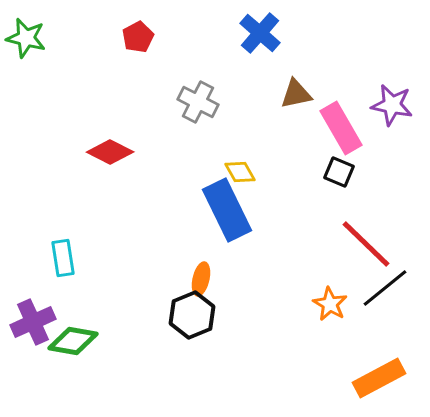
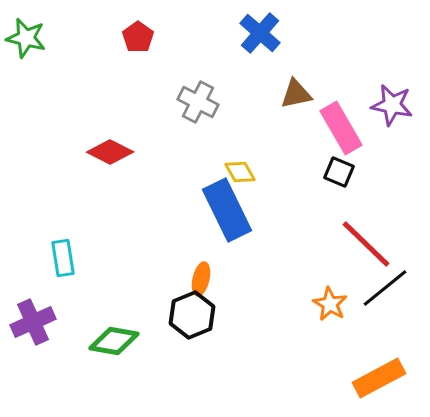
red pentagon: rotated 8 degrees counterclockwise
green diamond: moved 41 px right
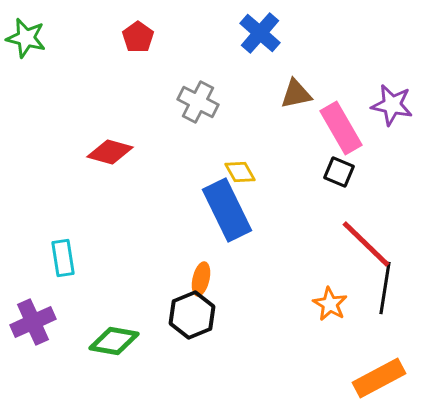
red diamond: rotated 12 degrees counterclockwise
black line: rotated 42 degrees counterclockwise
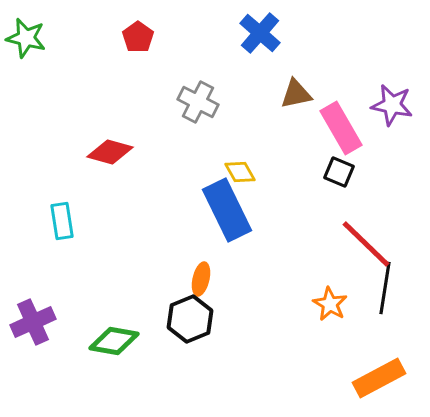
cyan rectangle: moved 1 px left, 37 px up
black hexagon: moved 2 px left, 4 px down
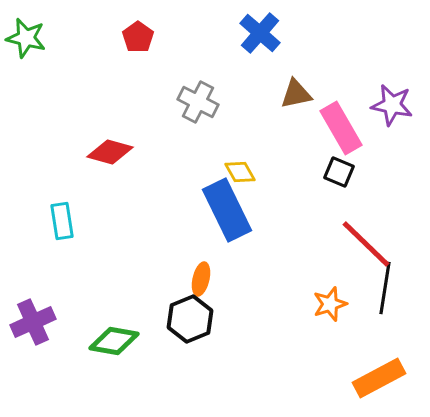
orange star: rotated 24 degrees clockwise
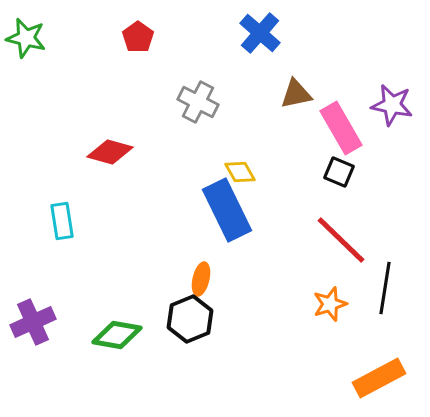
red line: moved 25 px left, 4 px up
green diamond: moved 3 px right, 6 px up
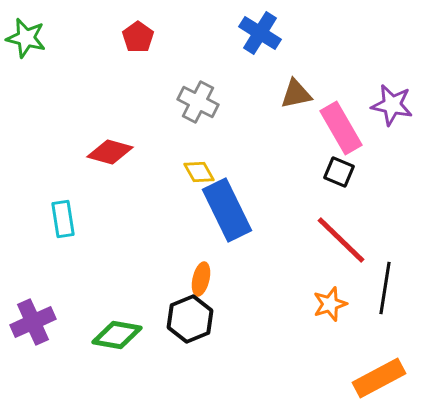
blue cross: rotated 9 degrees counterclockwise
yellow diamond: moved 41 px left
cyan rectangle: moved 1 px right, 2 px up
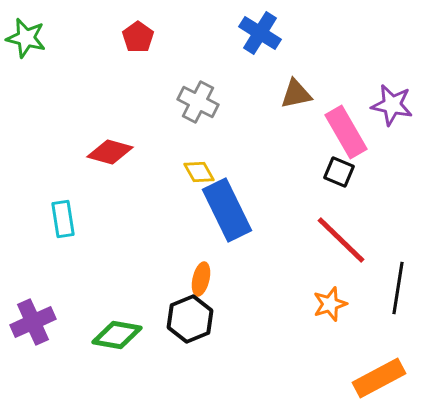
pink rectangle: moved 5 px right, 4 px down
black line: moved 13 px right
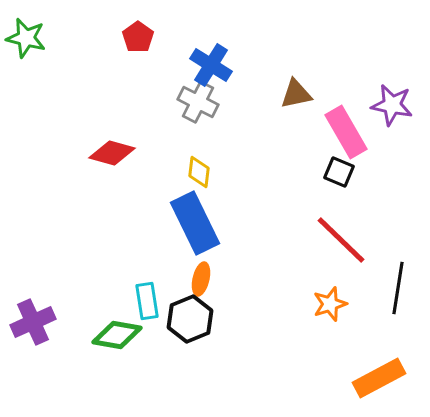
blue cross: moved 49 px left, 32 px down
red diamond: moved 2 px right, 1 px down
yellow diamond: rotated 36 degrees clockwise
blue rectangle: moved 32 px left, 13 px down
cyan rectangle: moved 84 px right, 82 px down
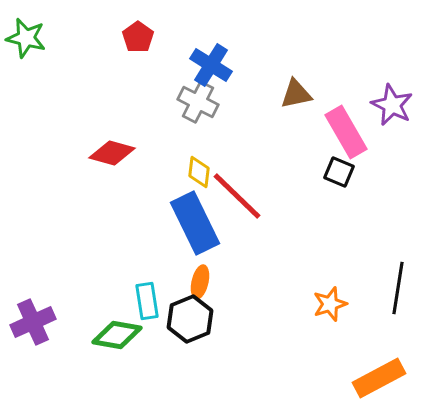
purple star: rotated 15 degrees clockwise
red line: moved 104 px left, 44 px up
orange ellipse: moved 1 px left, 3 px down
